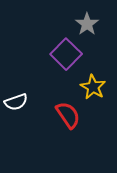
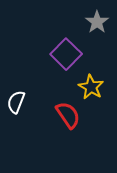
gray star: moved 10 px right, 2 px up
yellow star: moved 2 px left
white semicircle: rotated 130 degrees clockwise
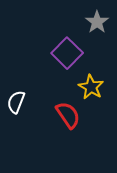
purple square: moved 1 px right, 1 px up
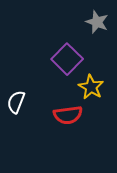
gray star: rotated 15 degrees counterclockwise
purple square: moved 6 px down
red semicircle: rotated 116 degrees clockwise
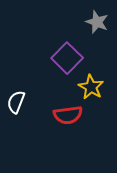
purple square: moved 1 px up
